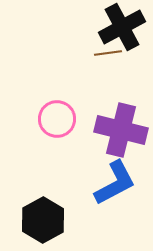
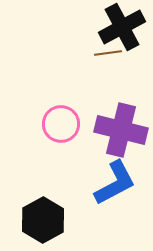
pink circle: moved 4 px right, 5 px down
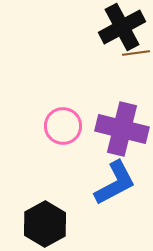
brown line: moved 28 px right
pink circle: moved 2 px right, 2 px down
purple cross: moved 1 px right, 1 px up
black hexagon: moved 2 px right, 4 px down
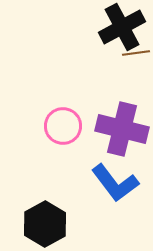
blue L-shape: rotated 81 degrees clockwise
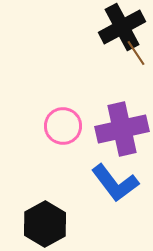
brown line: rotated 64 degrees clockwise
purple cross: rotated 27 degrees counterclockwise
